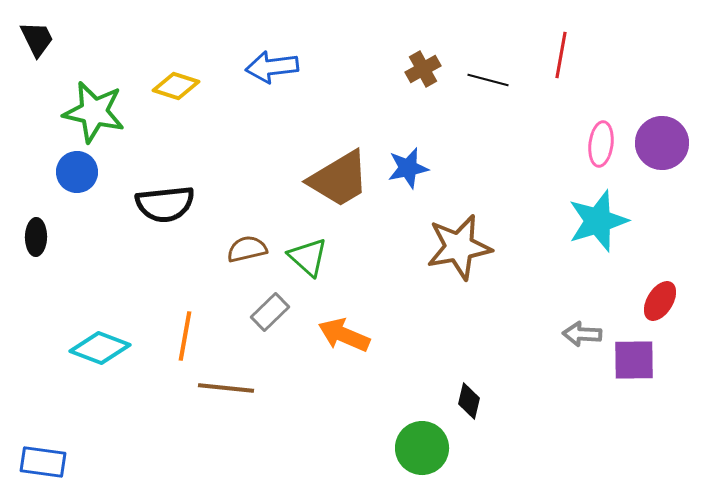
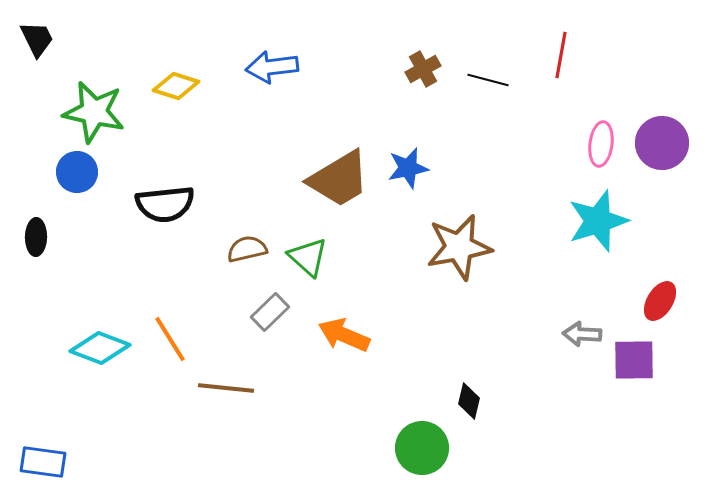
orange line: moved 15 px left, 3 px down; rotated 42 degrees counterclockwise
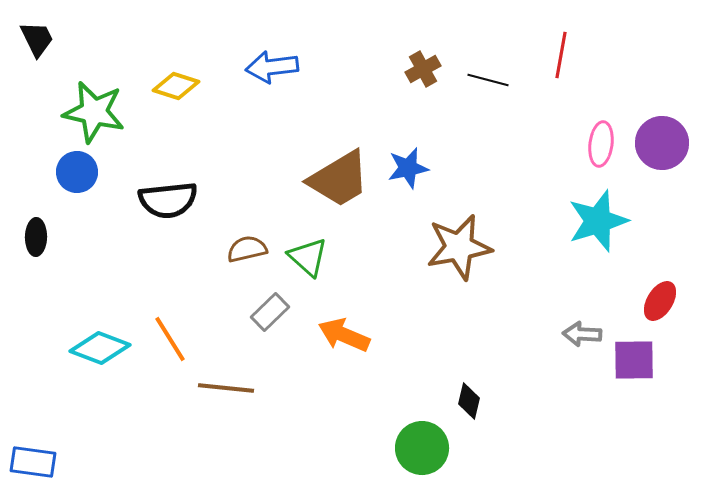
black semicircle: moved 3 px right, 4 px up
blue rectangle: moved 10 px left
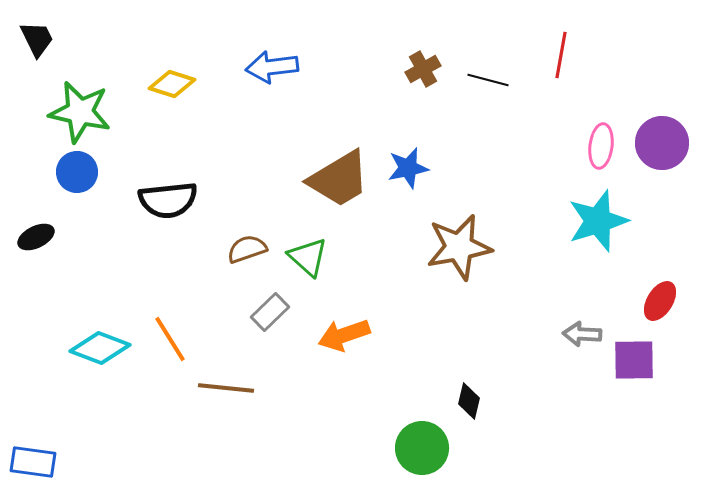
yellow diamond: moved 4 px left, 2 px up
green star: moved 14 px left
pink ellipse: moved 2 px down
black ellipse: rotated 63 degrees clockwise
brown semicircle: rotated 6 degrees counterclockwise
orange arrow: rotated 42 degrees counterclockwise
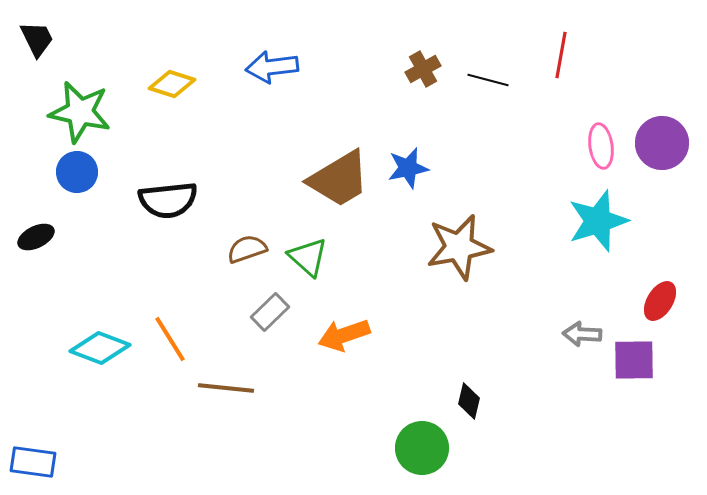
pink ellipse: rotated 15 degrees counterclockwise
